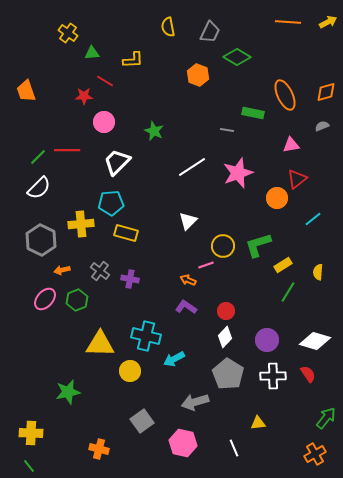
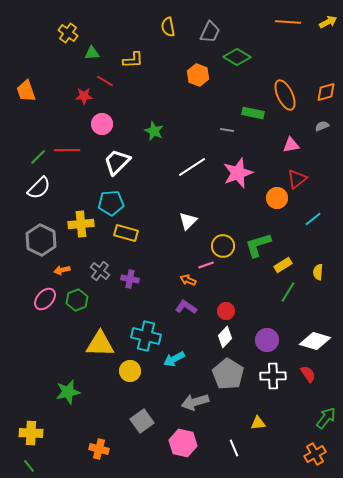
pink circle at (104, 122): moved 2 px left, 2 px down
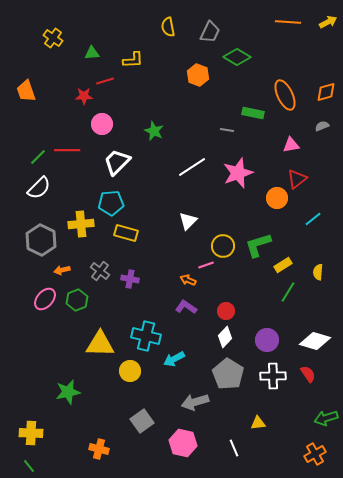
yellow cross at (68, 33): moved 15 px left, 5 px down
red line at (105, 81): rotated 48 degrees counterclockwise
green arrow at (326, 418): rotated 145 degrees counterclockwise
